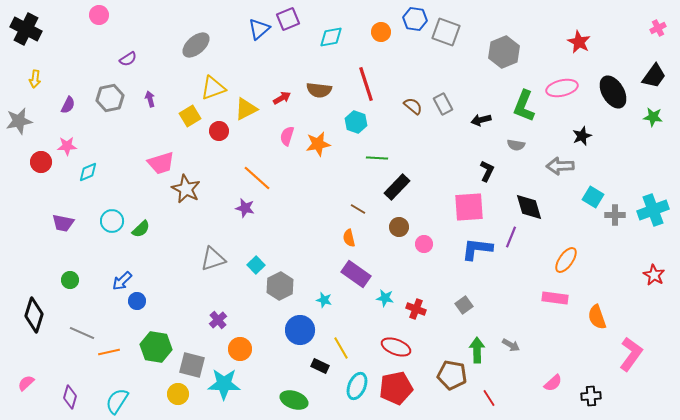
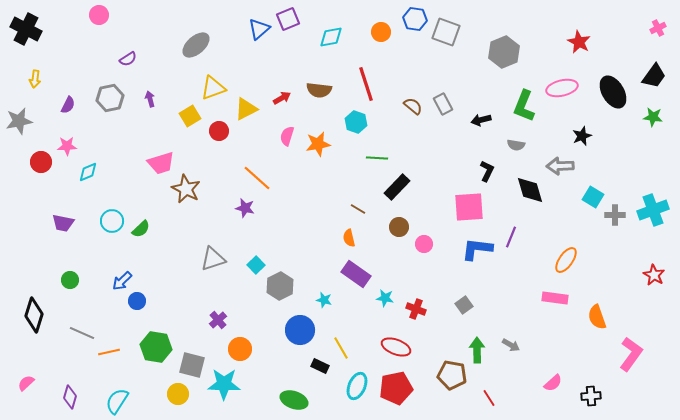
black diamond at (529, 207): moved 1 px right, 17 px up
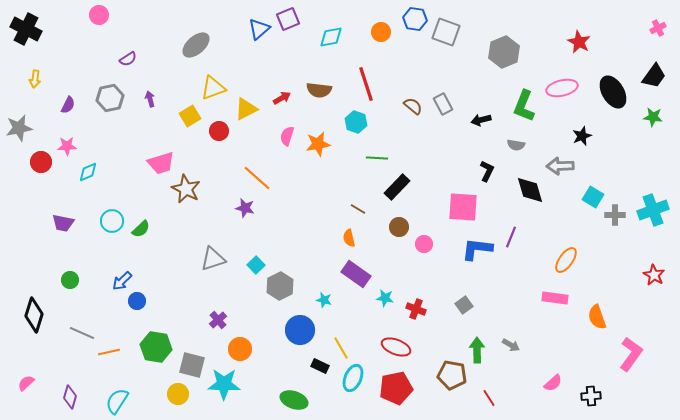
gray star at (19, 121): moved 7 px down
pink square at (469, 207): moved 6 px left; rotated 8 degrees clockwise
cyan ellipse at (357, 386): moved 4 px left, 8 px up
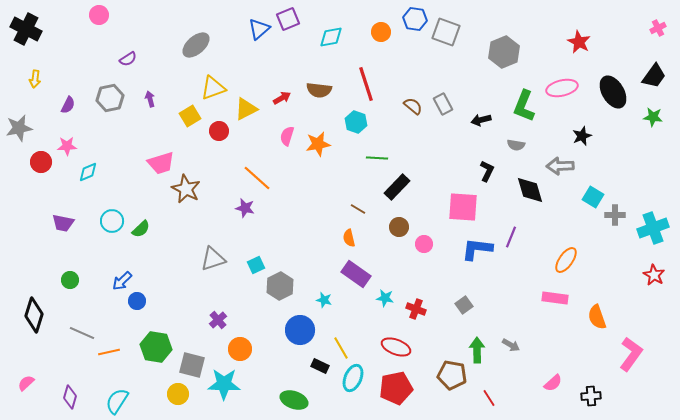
cyan cross at (653, 210): moved 18 px down
cyan square at (256, 265): rotated 18 degrees clockwise
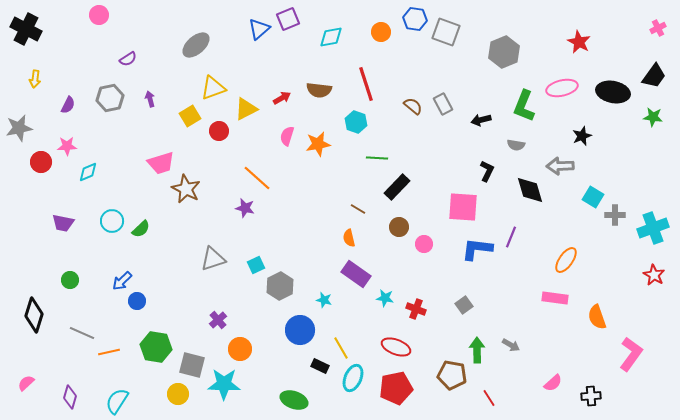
black ellipse at (613, 92): rotated 48 degrees counterclockwise
